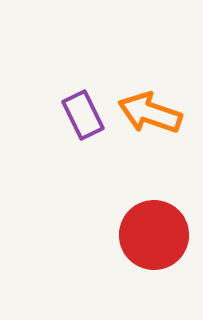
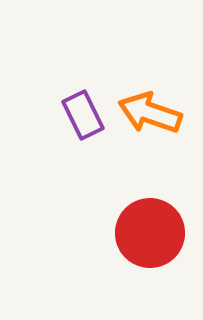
red circle: moved 4 px left, 2 px up
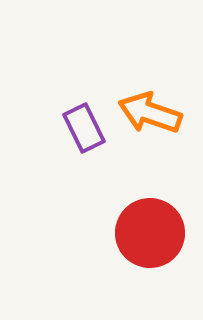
purple rectangle: moved 1 px right, 13 px down
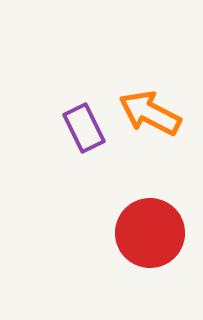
orange arrow: rotated 8 degrees clockwise
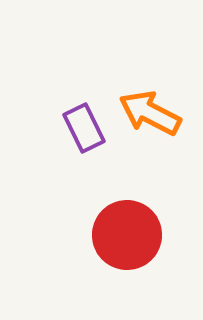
red circle: moved 23 px left, 2 px down
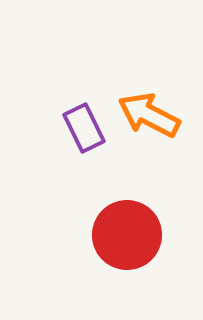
orange arrow: moved 1 px left, 2 px down
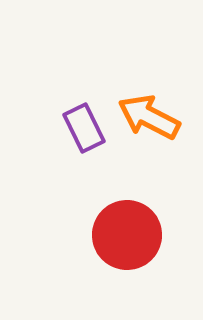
orange arrow: moved 2 px down
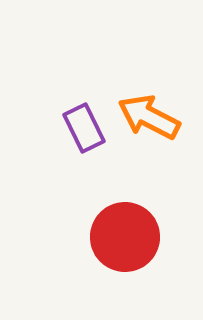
red circle: moved 2 px left, 2 px down
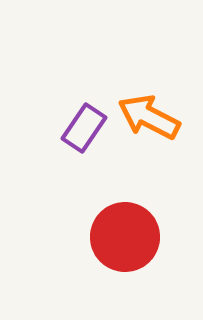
purple rectangle: rotated 60 degrees clockwise
